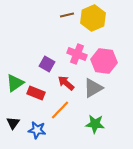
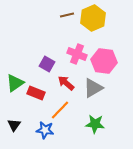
black triangle: moved 1 px right, 2 px down
blue star: moved 8 px right
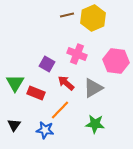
pink hexagon: moved 12 px right
green triangle: rotated 24 degrees counterclockwise
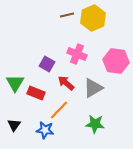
orange line: moved 1 px left
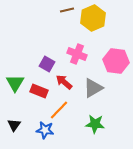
brown line: moved 5 px up
red arrow: moved 2 px left, 1 px up
red rectangle: moved 3 px right, 2 px up
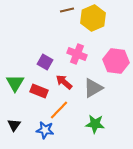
purple square: moved 2 px left, 2 px up
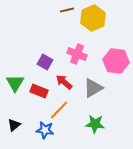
black triangle: rotated 16 degrees clockwise
